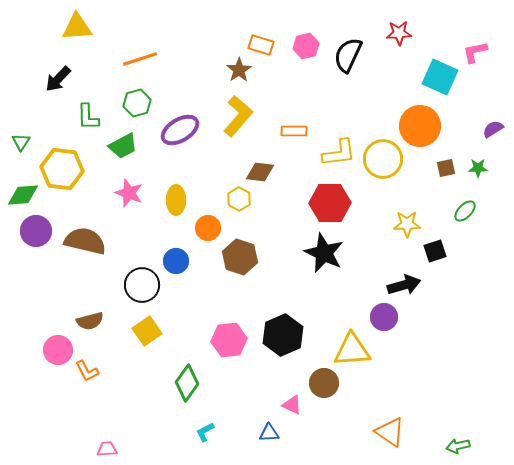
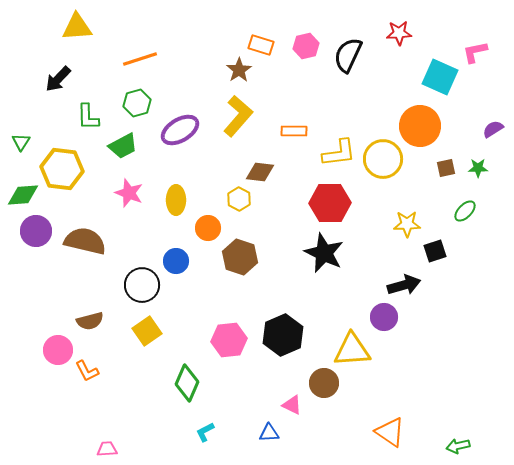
green diamond at (187, 383): rotated 12 degrees counterclockwise
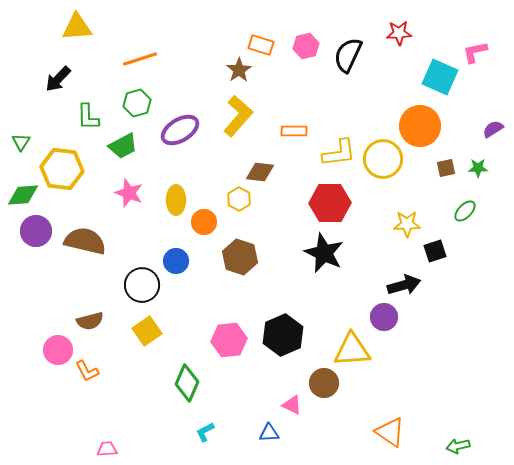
orange circle at (208, 228): moved 4 px left, 6 px up
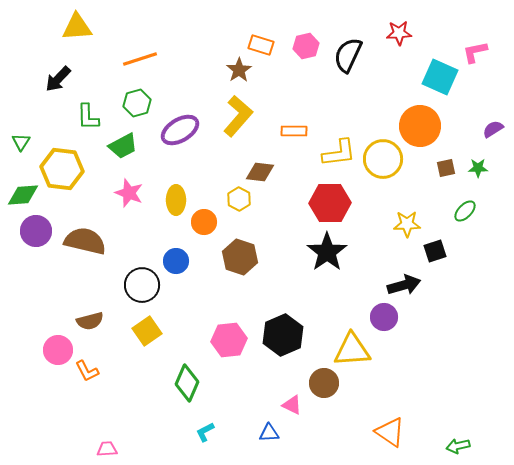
black star at (324, 253): moved 3 px right, 1 px up; rotated 12 degrees clockwise
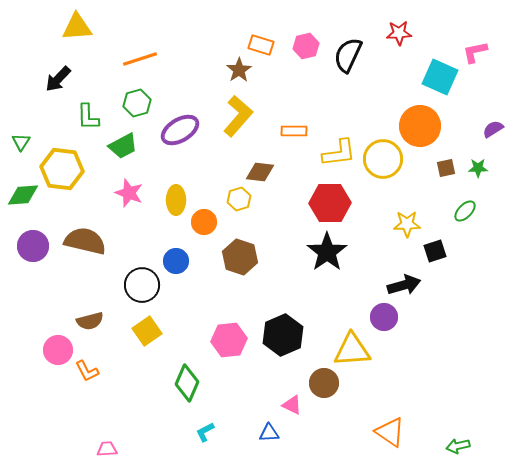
yellow hexagon at (239, 199): rotated 15 degrees clockwise
purple circle at (36, 231): moved 3 px left, 15 px down
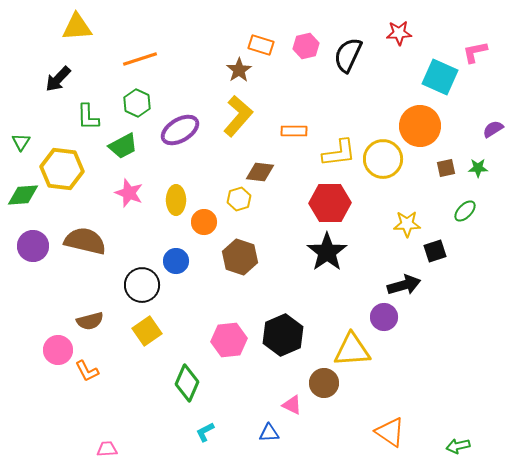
green hexagon at (137, 103): rotated 20 degrees counterclockwise
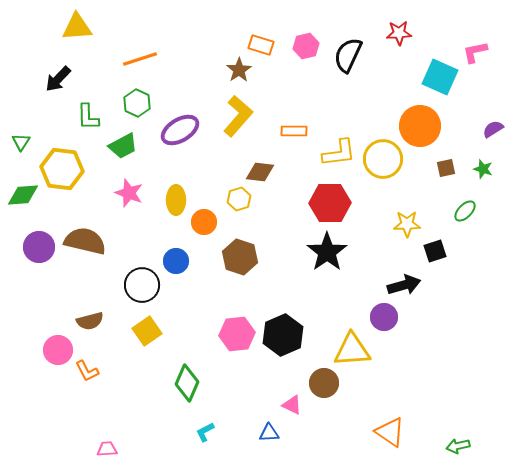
green star at (478, 168): moved 5 px right, 1 px down; rotated 18 degrees clockwise
purple circle at (33, 246): moved 6 px right, 1 px down
pink hexagon at (229, 340): moved 8 px right, 6 px up
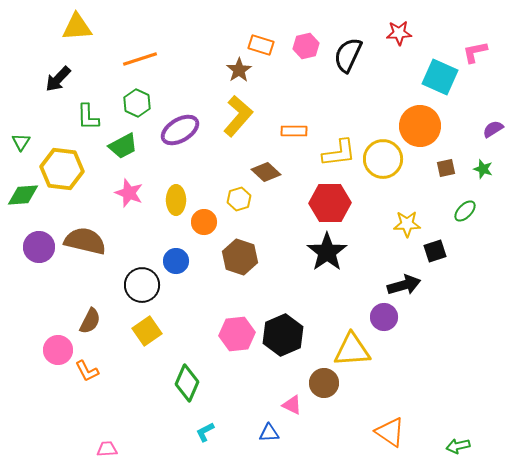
brown diamond at (260, 172): moved 6 px right; rotated 36 degrees clockwise
brown semicircle at (90, 321): rotated 48 degrees counterclockwise
